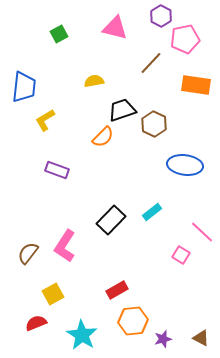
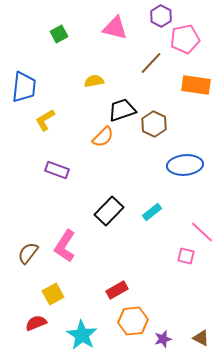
blue ellipse: rotated 12 degrees counterclockwise
black rectangle: moved 2 px left, 9 px up
pink square: moved 5 px right, 1 px down; rotated 18 degrees counterclockwise
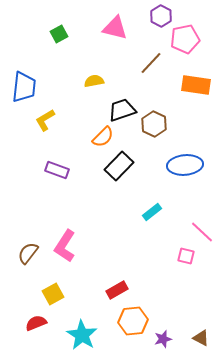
black rectangle: moved 10 px right, 45 px up
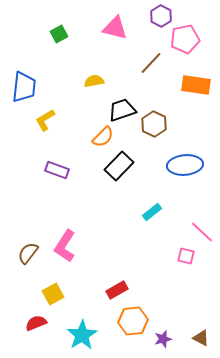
cyan star: rotated 8 degrees clockwise
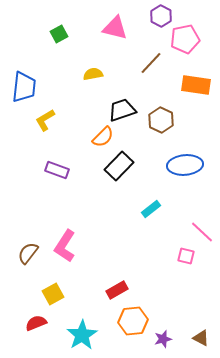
yellow semicircle: moved 1 px left, 7 px up
brown hexagon: moved 7 px right, 4 px up
cyan rectangle: moved 1 px left, 3 px up
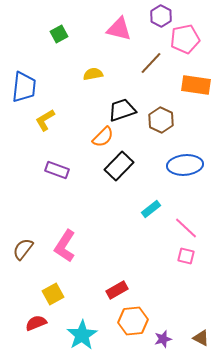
pink triangle: moved 4 px right, 1 px down
pink line: moved 16 px left, 4 px up
brown semicircle: moved 5 px left, 4 px up
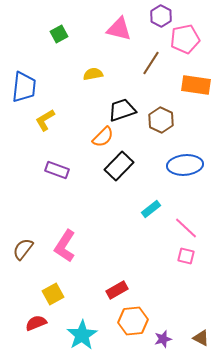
brown line: rotated 10 degrees counterclockwise
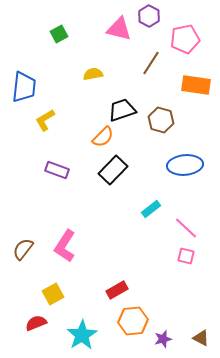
purple hexagon: moved 12 px left
brown hexagon: rotated 10 degrees counterclockwise
black rectangle: moved 6 px left, 4 px down
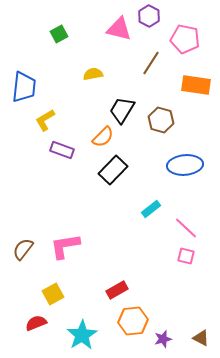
pink pentagon: rotated 24 degrees clockwise
black trapezoid: rotated 40 degrees counterclockwise
purple rectangle: moved 5 px right, 20 px up
pink L-shape: rotated 48 degrees clockwise
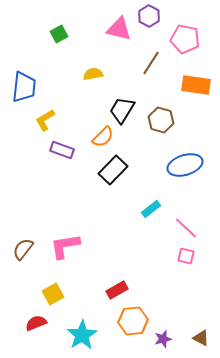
blue ellipse: rotated 12 degrees counterclockwise
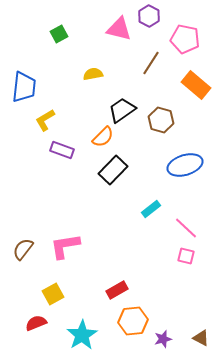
orange rectangle: rotated 32 degrees clockwise
black trapezoid: rotated 24 degrees clockwise
